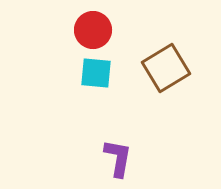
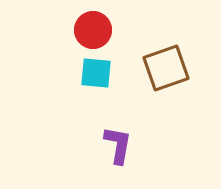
brown square: rotated 12 degrees clockwise
purple L-shape: moved 13 px up
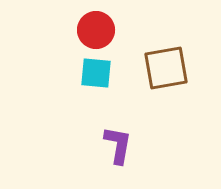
red circle: moved 3 px right
brown square: rotated 9 degrees clockwise
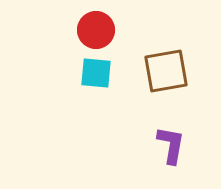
brown square: moved 3 px down
purple L-shape: moved 53 px right
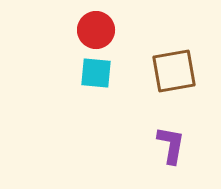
brown square: moved 8 px right
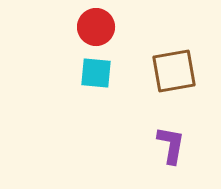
red circle: moved 3 px up
